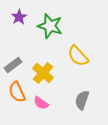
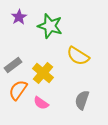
yellow semicircle: rotated 15 degrees counterclockwise
orange semicircle: moved 1 px right, 2 px up; rotated 60 degrees clockwise
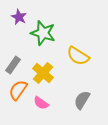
purple star: rotated 14 degrees counterclockwise
green star: moved 7 px left, 7 px down
gray rectangle: rotated 18 degrees counterclockwise
gray semicircle: rotated 12 degrees clockwise
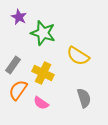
yellow cross: rotated 15 degrees counterclockwise
gray semicircle: moved 2 px right, 2 px up; rotated 132 degrees clockwise
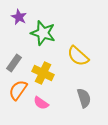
yellow semicircle: rotated 10 degrees clockwise
gray rectangle: moved 1 px right, 2 px up
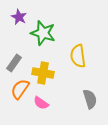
yellow semicircle: rotated 40 degrees clockwise
yellow cross: rotated 15 degrees counterclockwise
orange semicircle: moved 2 px right, 1 px up
gray semicircle: moved 6 px right, 1 px down
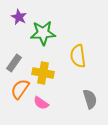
green star: rotated 20 degrees counterclockwise
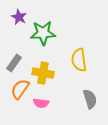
yellow semicircle: moved 1 px right, 4 px down
pink semicircle: rotated 28 degrees counterclockwise
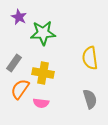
yellow semicircle: moved 11 px right, 2 px up
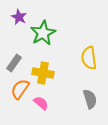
green star: rotated 25 degrees counterclockwise
yellow semicircle: moved 1 px left
pink semicircle: rotated 147 degrees counterclockwise
